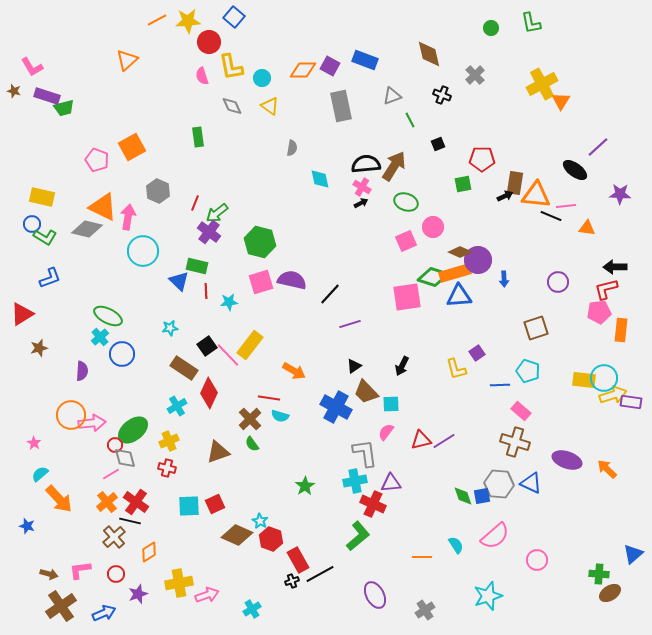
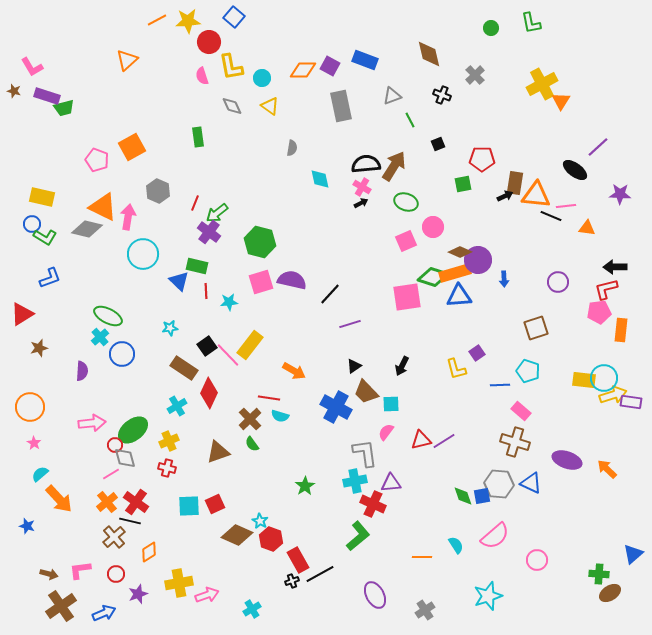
cyan circle at (143, 251): moved 3 px down
orange circle at (71, 415): moved 41 px left, 8 px up
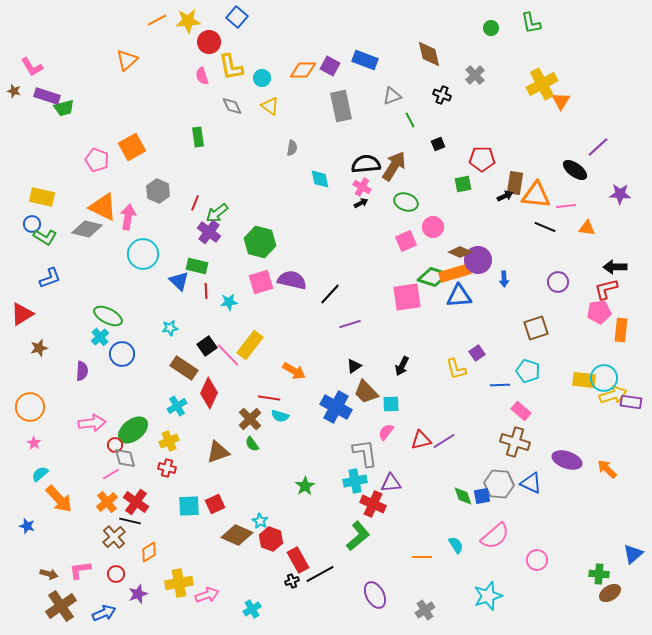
blue square at (234, 17): moved 3 px right
black line at (551, 216): moved 6 px left, 11 px down
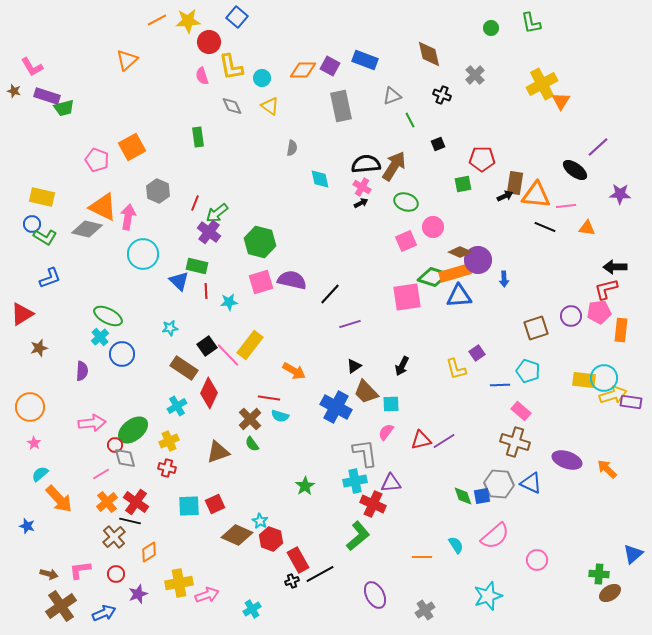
purple circle at (558, 282): moved 13 px right, 34 px down
pink line at (111, 474): moved 10 px left
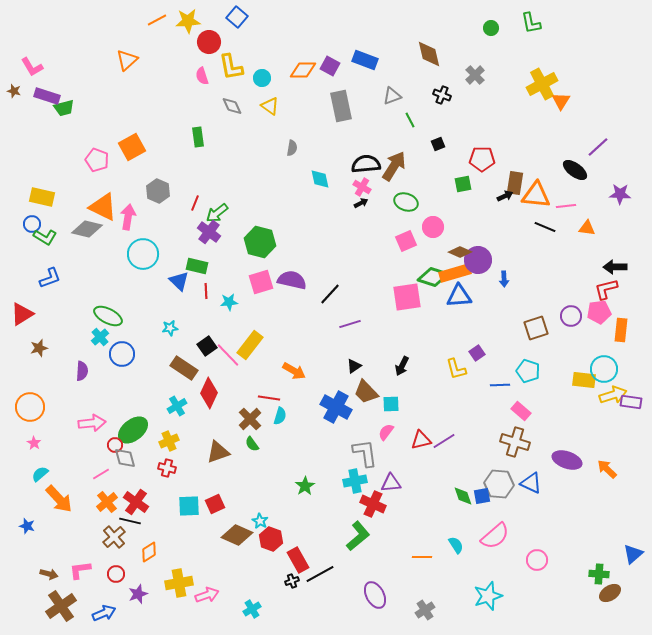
cyan circle at (604, 378): moved 9 px up
cyan semicircle at (280, 416): rotated 90 degrees counterclockwise
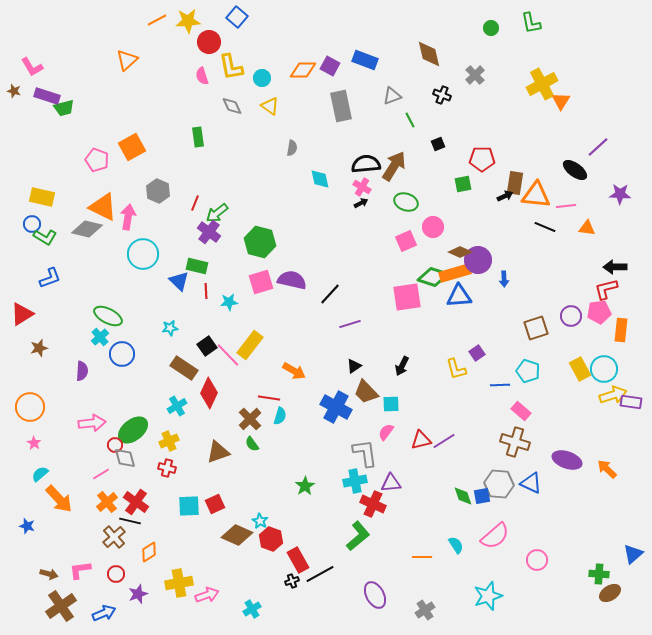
yellow rectangle at (584, 380): moved 4 px left, 11 px up; rotated 55 degrees clockwise
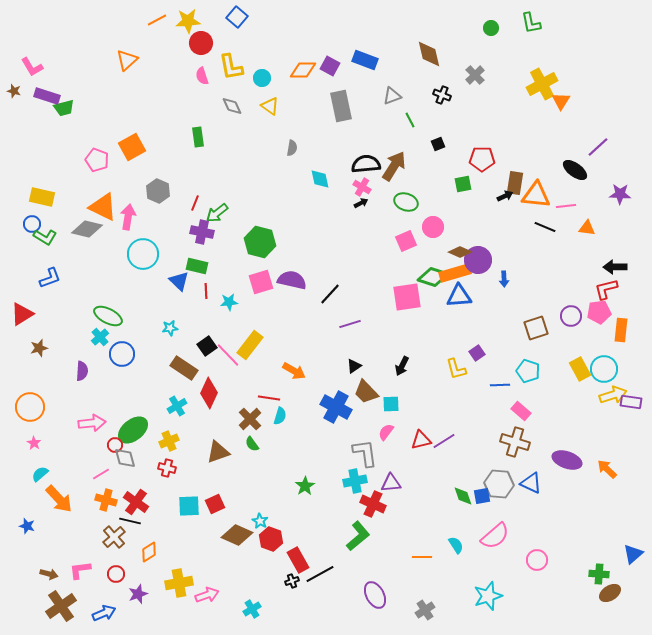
red circle at (209, 42): moved 8 px left, 1 px down
purple cross at (209, 232): moved 7 px left; rotated 25 degrees counterclockwise
orange cross at (107, 502): moved 1 px left, 2 px up; rotated 35 degrees counterclockwise
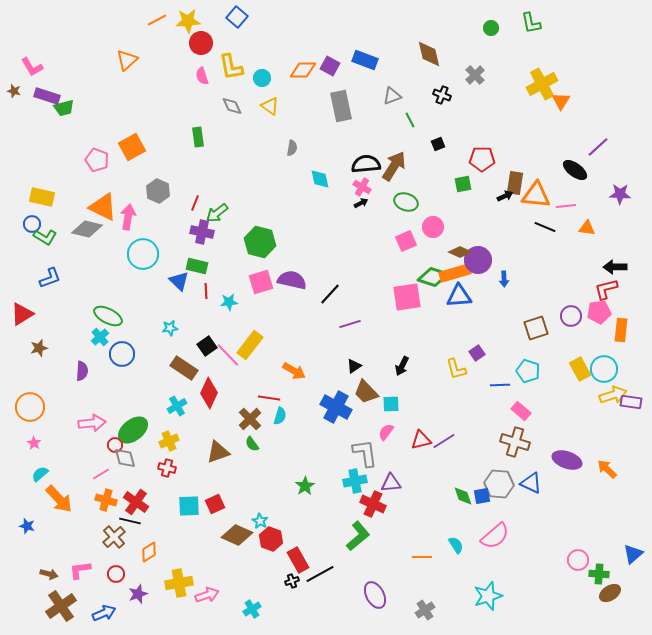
pink circle at (537, 560): moved 41 px right
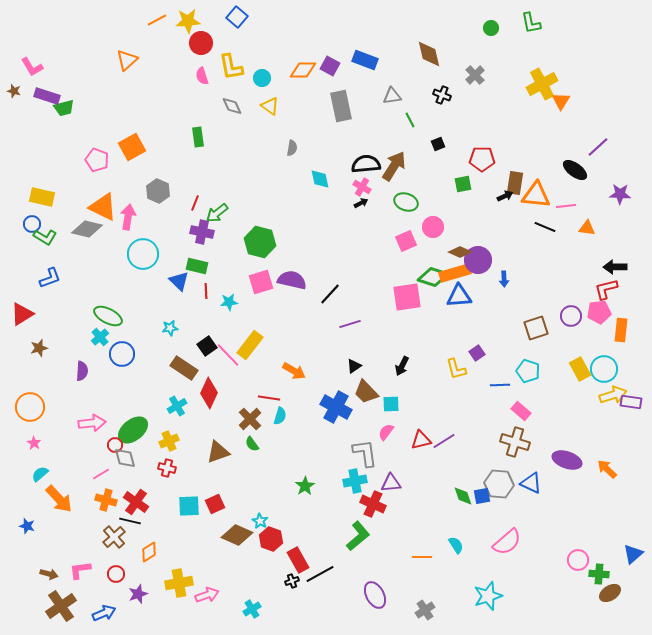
gray triangle at (392, 96): rotated 12 degrees clockwise
pink semicircle at (495, 536): moved 12 px right, 6 px down
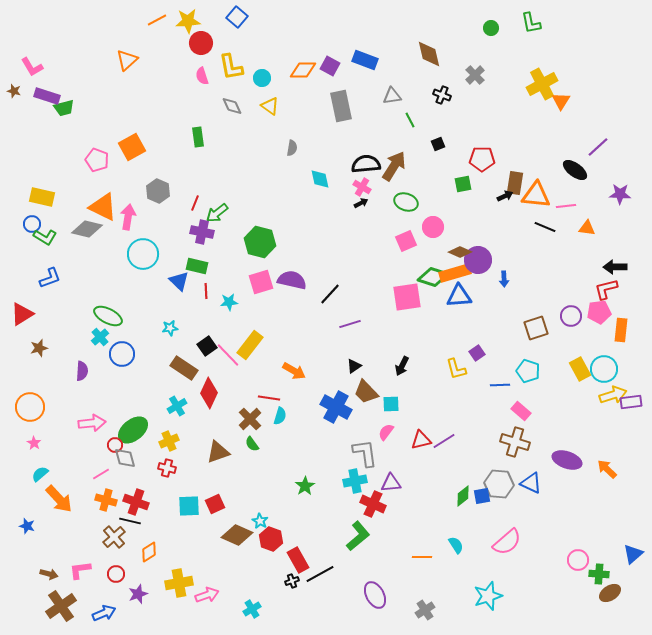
purple rectangle at (631, 402): rotated 15 degrees counterclockwise
green diamond at (463, 496): rotated 70 degrees clockwise
red cross at (136, 502): rotated 15 degrees counterclockwise
